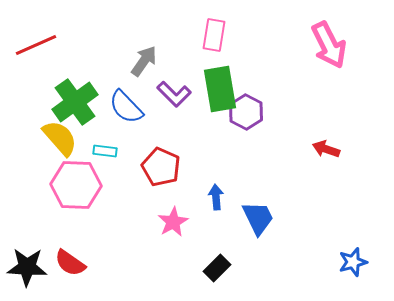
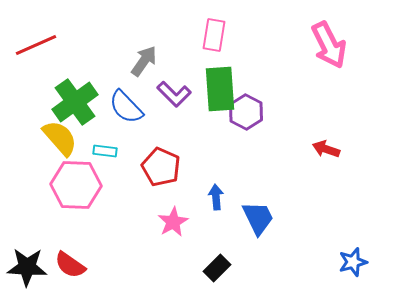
green rectangle: rotated 6 degrees clockwise
red semicircle: moved 2 px down
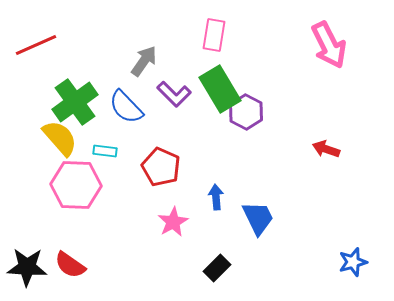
green rectangle: rotated 27 degrees counterclockwise
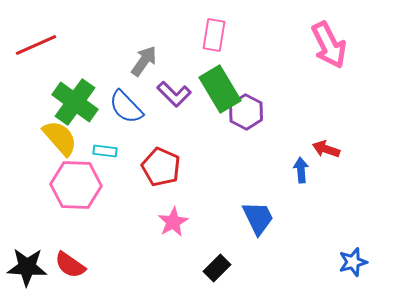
green cross: rotated 18 degrees counterclockwise
blue arrow: moved 85 px right, 27 px up
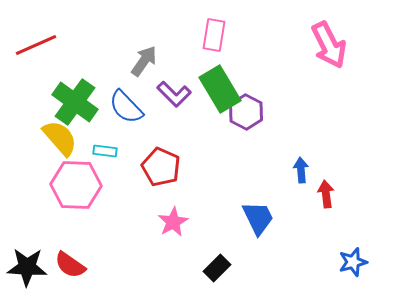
red arrow: moved 45 px down; rotated 64 degrees clockwise
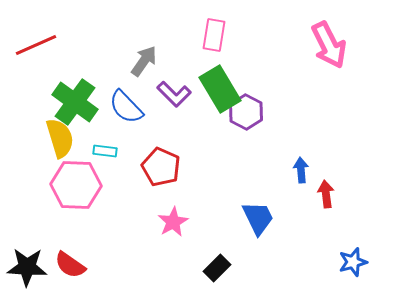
yellow semicircle: rotated 24 degrees clockwise
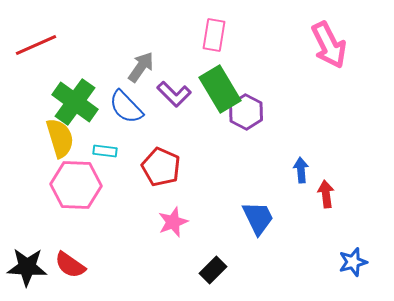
gray arrow: moved 3 px left, 6 px down
pink star: rotated 8 degrees clockwise
black rectangle: moved 4 px left, 2 px down
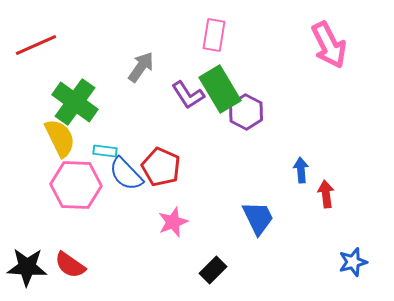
purple L-shape: moved 14 px right, 1 px down; rotated 12 degrees clockwise
blue semicircle: moved 67 px down
yellow semicircle: rotated 9 degrees counterclockwise
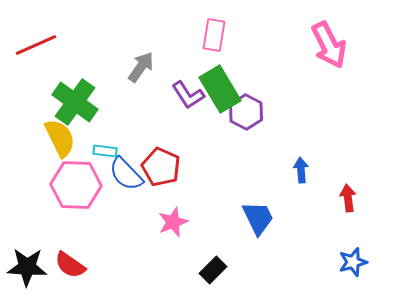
red arrow: moved 22 px right, 4 px down
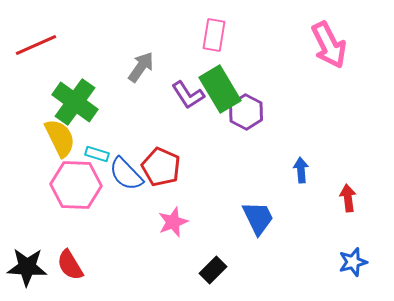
cyan rectangle: moved 8 px left, 3 px down; rotated 10 degrees clockwise
red semicircle: rotated 24 degrees clockwise
